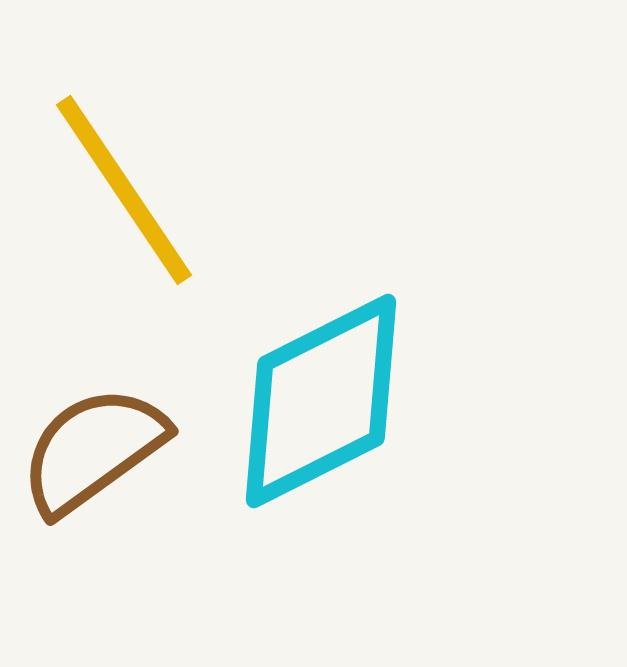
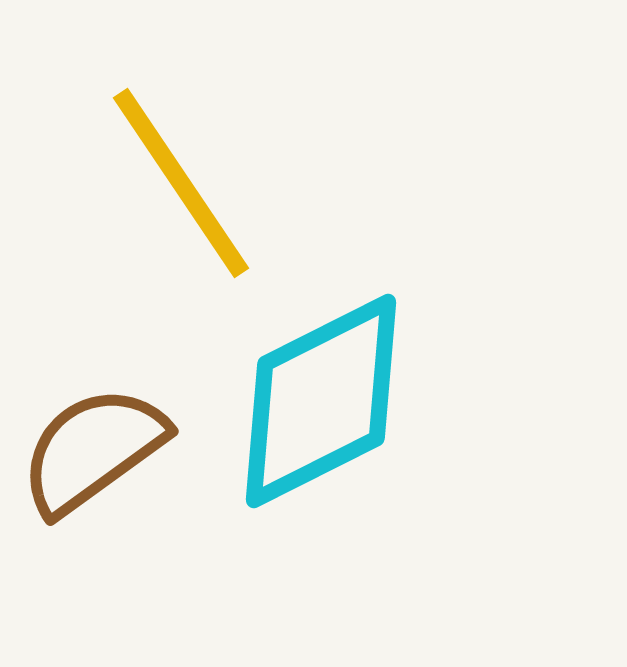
yellow line: moved 57 px right, 7 px up
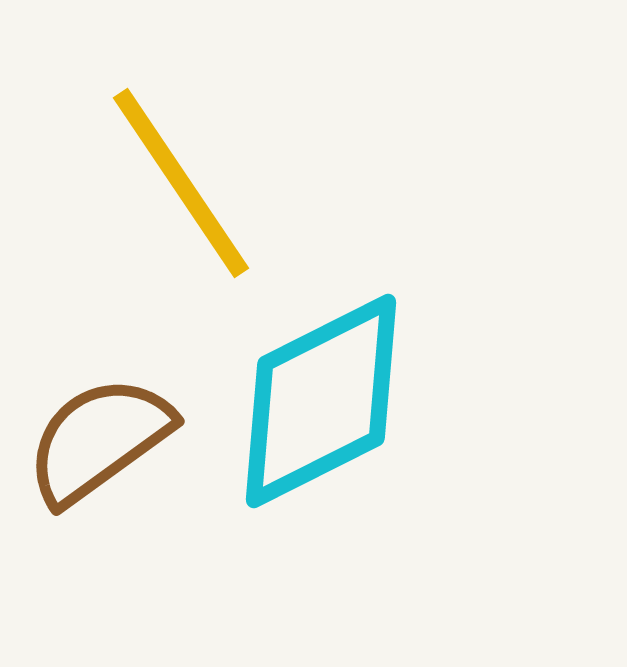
brown semicircle: moved 6 px right, 10 px up
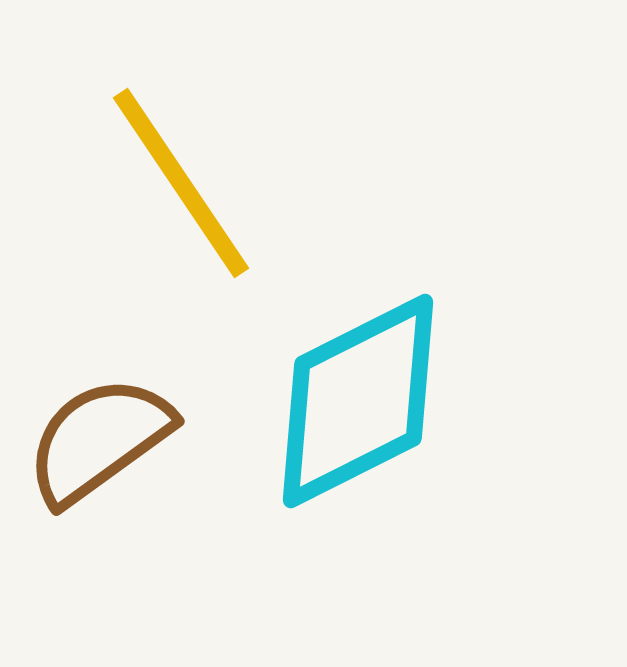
cyan diamond: moved 37 px right
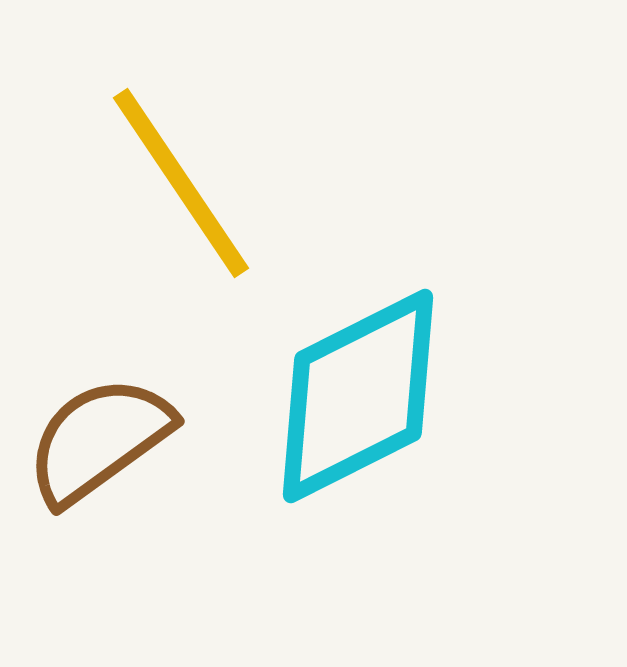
cyan diamond: moved 5 px up
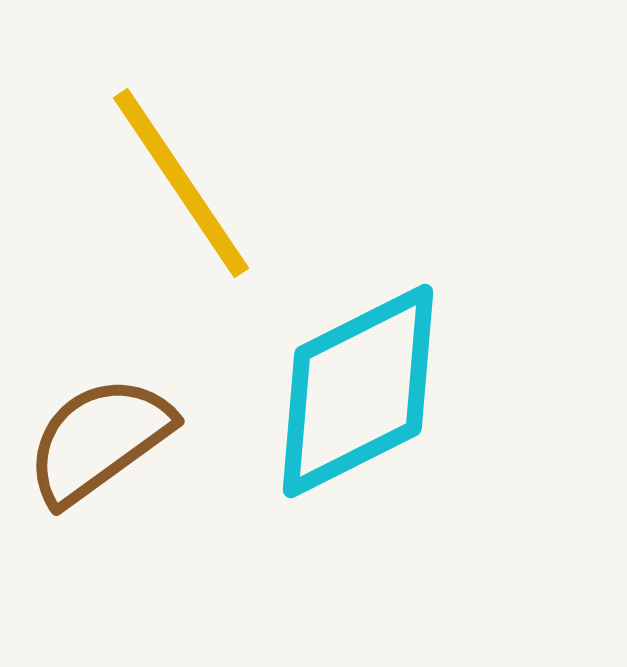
cyan diamond: moved 5 px up
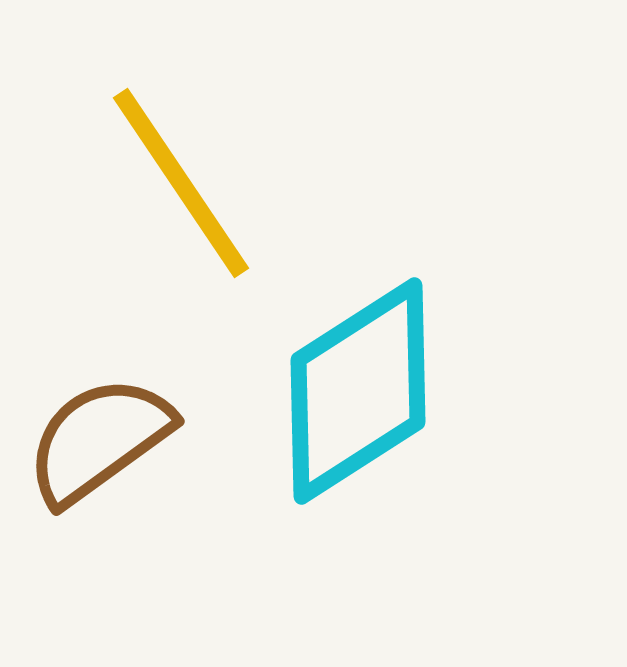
cyan diamond: rotated 6 degrees counterclockwise
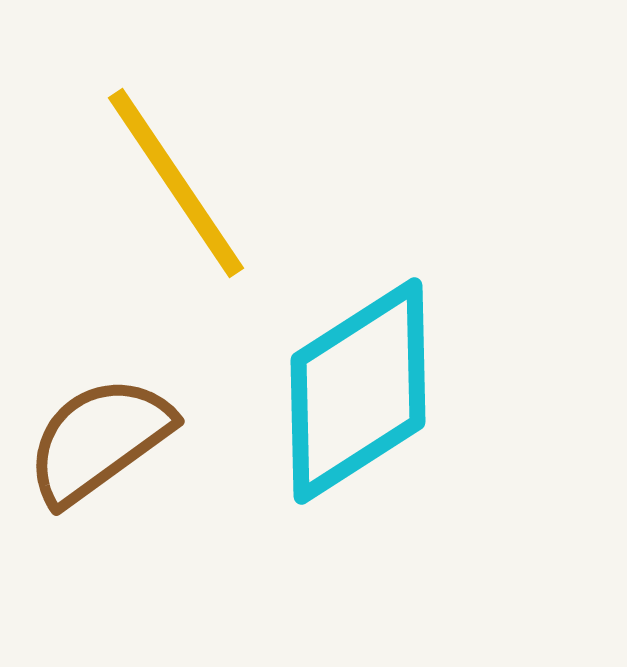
yellow line: moved 5 px left
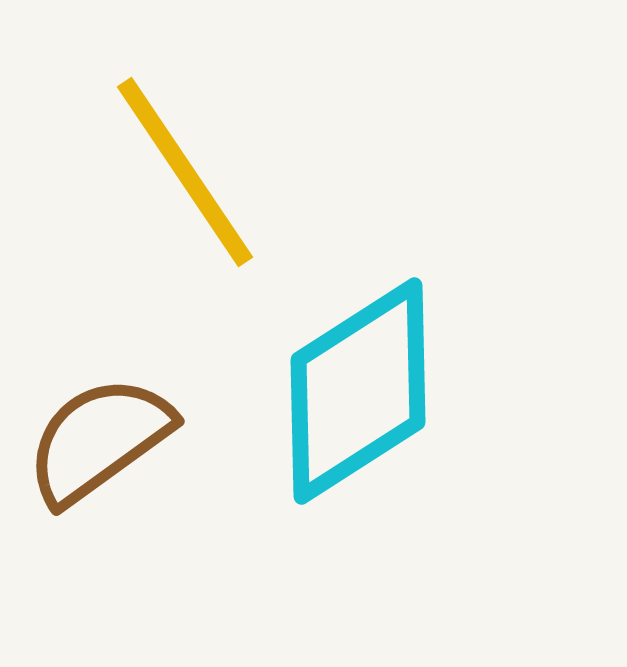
yellow line: moved 9 px right, 11 px up
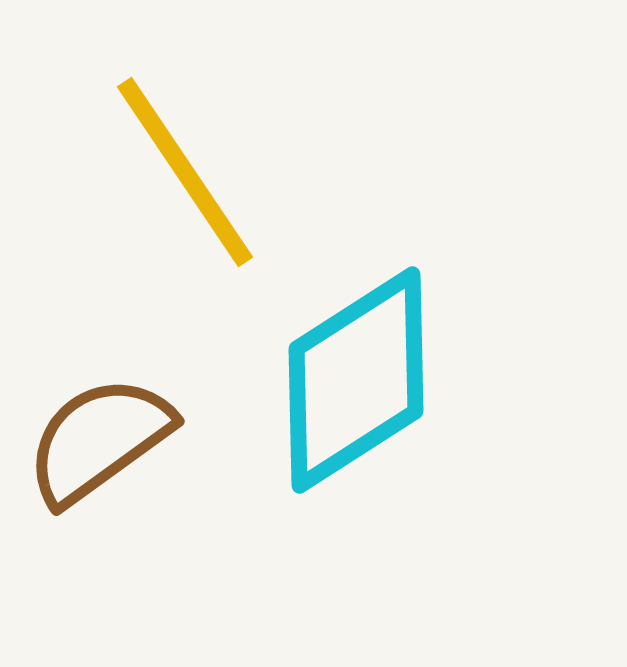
cyan diamond: moved 2 px left, 11 px up
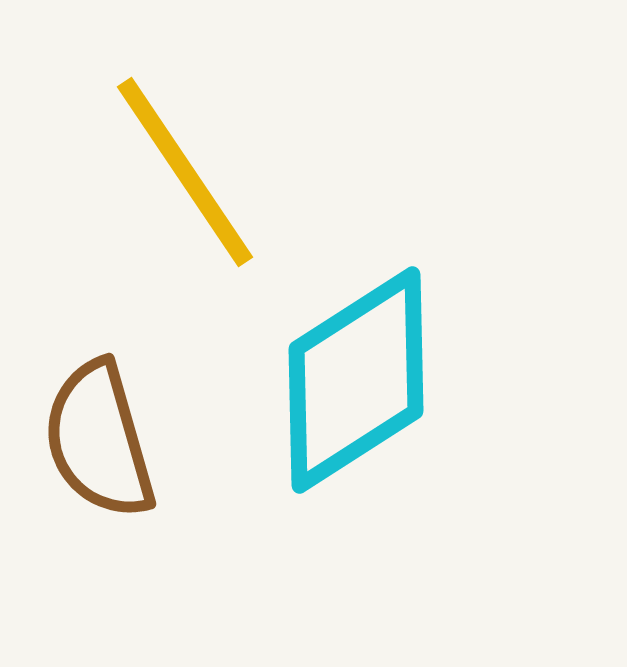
brown semicircle: rotated 70 degrees counterclockwise
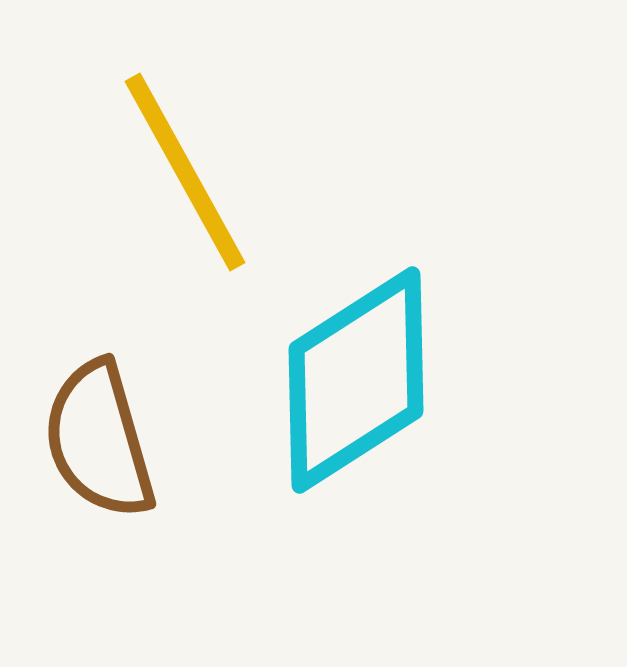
yellow line: rotated 5 degrees clockwise
